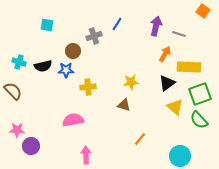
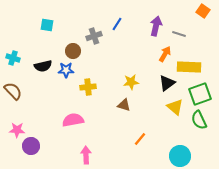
cyan cross: moved 6 px left, 4 px up
green semicircle: rotated 18 degrees clockwise
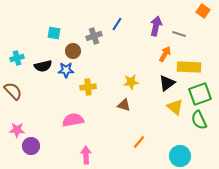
cyan square: moved 7 px right, 8 px down
cyan cross: moved 4 px right; rotated 32 degrees counterclockwise
orange line: moved 1 px left, 3 px down
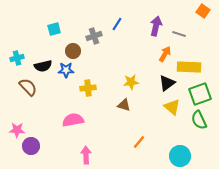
cyan square: moved 4 px up; rotated 24 degrees counterclockwise
yellow cross: moved 1 px down
brown semicircle: moved 15 px right, 4 px up
yellow triangle: moved 3 px left
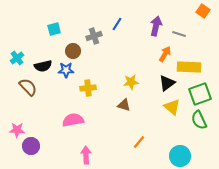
cyan cross: rotated 24 degrees counterclockwise
